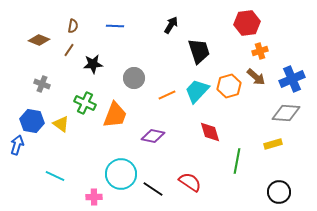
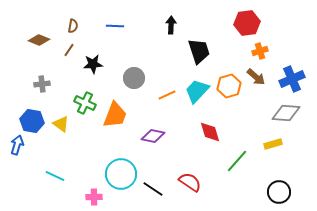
black arrow: rotated 30 degrees counterclockwise
gray cross: rotated 28 degrees counterclockwise
green line: rotated 30 degrees clockwise
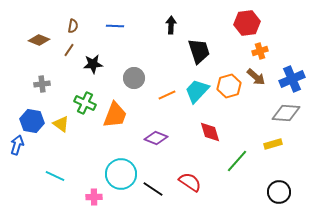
purple diamond: moved 3 px right, 2 px down; rotated 10 degrees clockwise
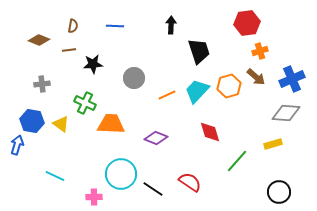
brown line: rotated 48 degrees clockwise
orange trapezoid: moved 4 px left, 9 px down; rotated 108 degrees counterclockwise
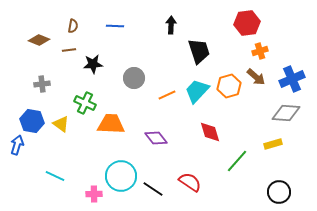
purple diamond: rotated 30 degrees clockwise
cyan circle: moved 2 px down
pink cross: moved 3 px up
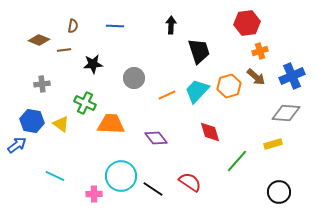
brown line: moved 5 px left
blue cross: moved 3 px up
blue arrow: rotated 36 degrees clockwise
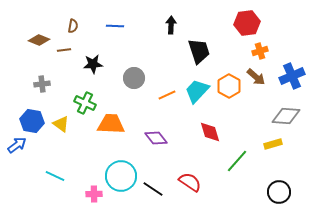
orange hexagon: rotated 15 degrees counterclockwise
gray diamond: moved 3 px down
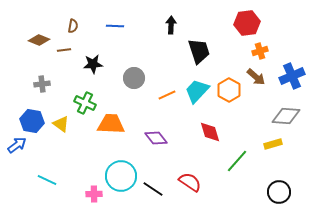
orange hexagon: moved 4 px down
cyan line: moved 8 px left, 4 px down
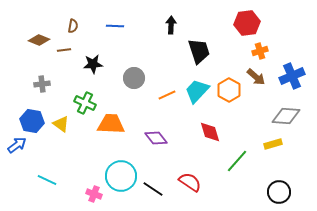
pink cross: rotated 21 degrees clockwise
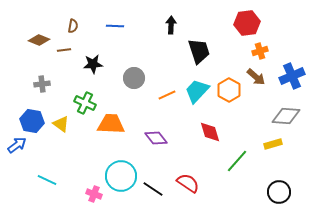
red semicircle: moved 2 px left, 1 px down
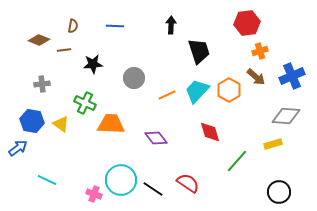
blue arrow: moved 1 px right, 3 px down
cyan circle: moved 4 px down
